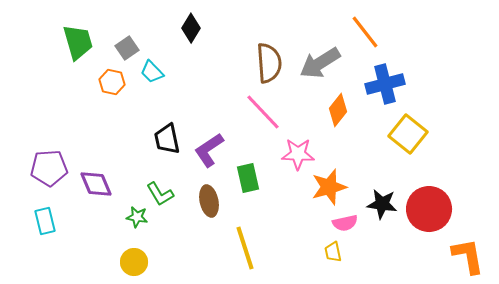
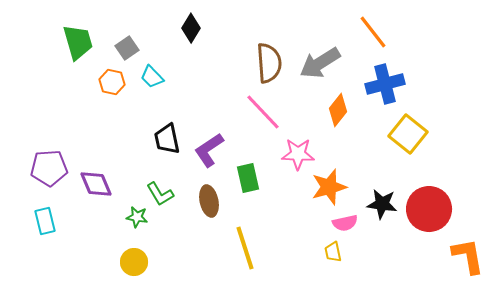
orange line: moved 8 px right
cyan trapezoid: moved 5 px down
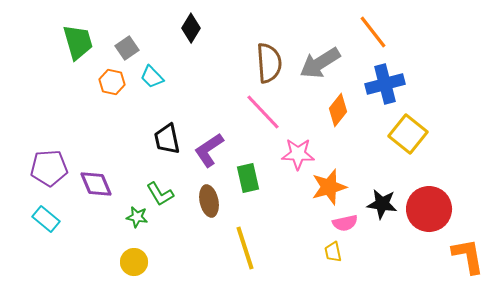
cyan rectangle: moved 1 px right, 2 px up; rotated 36 degrees counterclockwise
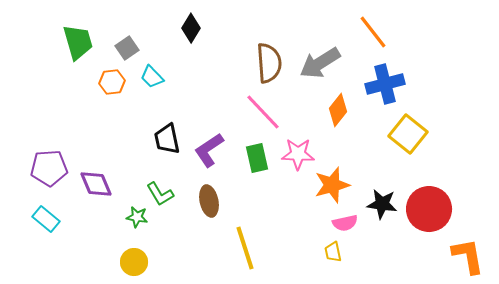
orange hexagon: rotated 20 degrees counterclockwise
green rectangle: moved 9 px right, 20 px up
orange star: moved 3 px right, 2 px up
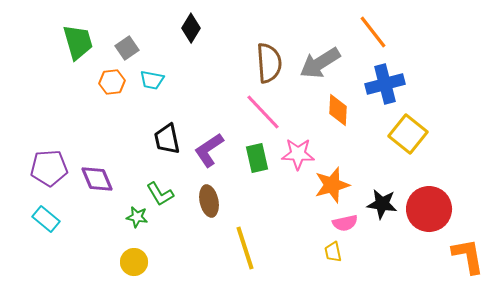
cyan trapezoid: moved 3 px down; rotated 35 degrees counterclockwise
orange diamond: rotated 36 degrees counterclockwise
purple diamond: moved 1 px right, 5 px up
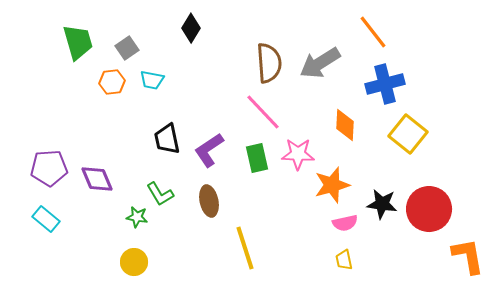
orange diamond: moved 7 px right, 15 px down
yellow trapezoid: moved 11 px right, 8 px down
